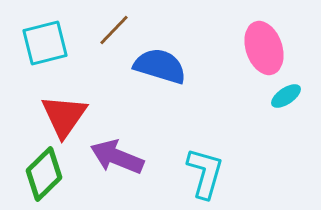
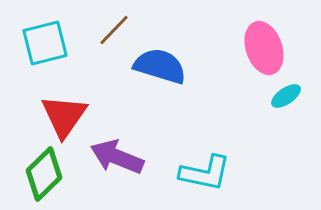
cyan L-shape: rotated 86 degrees clockwise
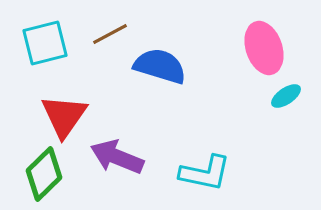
brown line: moved 4 px left, 4 px down; rotated 18 degrees clockwise
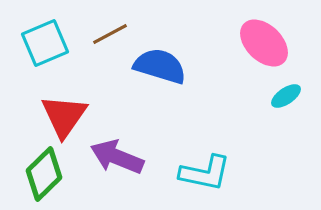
cyan square: rotated 9 degrees counterclockwise
pink ellipse: moved 5 px up; rotated 27 degrees counterclockwise
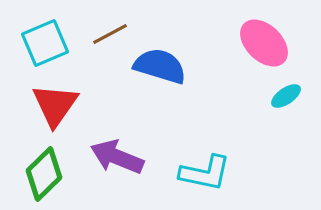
red triangle: moved 9 px left, 11 px up
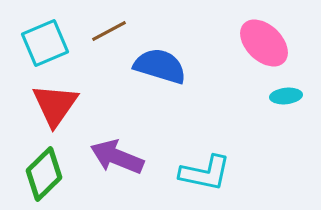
brown line: moved 1 px left, 3 px up
cyan ellipse: rotated 28 degrees clockwise
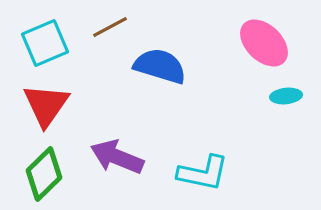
brown line: moved 1 px right, 4 px up
red triangle: moved 9 px left
cyan L-shape: moved 2 px left
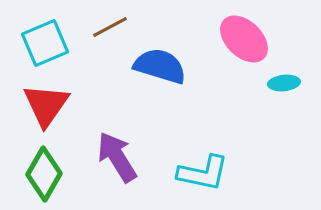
pink ellipse: moved 20 px left, 4 px up
cyan ellipse: moved 2 px left, 13 px up
purple arrow: rotated 36 degrees clockwise
green diamond: rotated 16 degrees counterclockwise
